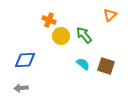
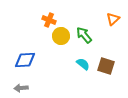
orange triangle: moved 3 px right, 4 px down
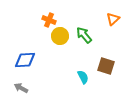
yellow circle: moved 1 px left
cyan semicircle: moved 13 px down; rotated 24 degrees clockwise
gray arrow: rotated 32 degrees clockwise
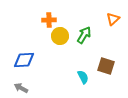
orange cross: rotated 24 degrees counterclockwise
green arrow: rotated 72 degrees clockwise
blue diamond: moved 1 px left
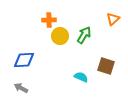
cyan semicircle: moved 2 px left; rotated 40 degrees counterclockwise
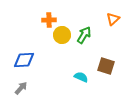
yellow circle: moved 2 px right, 1 px up
gray arrow: rotated 104 degrees clockwise
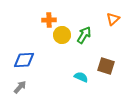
gray arrow: moved 1 px left, 1 px up
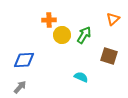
brown square: moved 3 px right, 10 px up
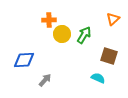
yellow circle: moved 1 px up
cyan semicircle: moved 17 px right, 1 px down
gray arrow: moved 25 px right, 7 px up
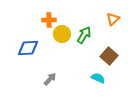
brown square: rotated 24 degrees clockwise
blue diamond: moved 4 px right, 12 px up
gray arrow: moved 5 px right, 1 px up
